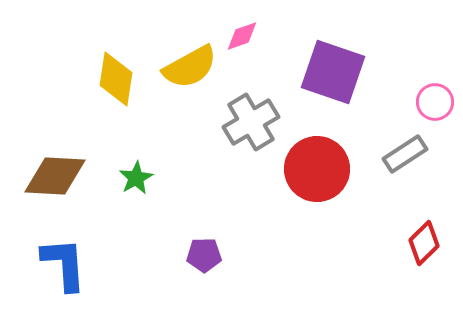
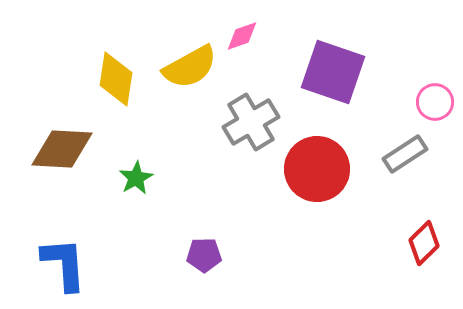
brown diamond: moved 7 px right, 27 px up
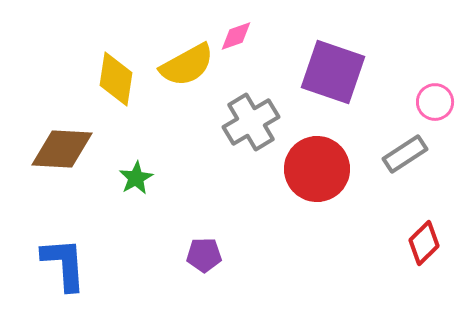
pink diamond: moved 6 px left
yellow semicircle: moved 3 px left, 2 px up
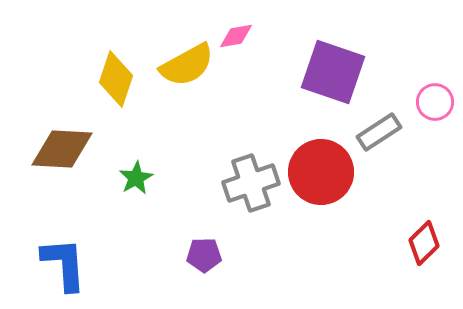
pink diamond: rotated 9 degrees clockwise
yellow diamond: rotated 10 degrees clockwise
gray cross: moved 61 px down; rotated 12 degrees clockwise
gray rectangle: moved 26 px left, 22 px up
red circle: moved 4 px right, 3 px down
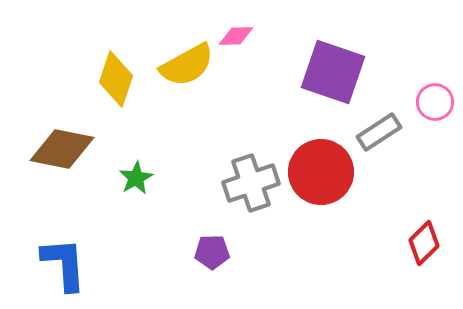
pink diamond: rotated 9 degrees clockwise
brown diamond: rotated 8 degrees clockwise
purple pentagon: moved 8 px right, 3 px up
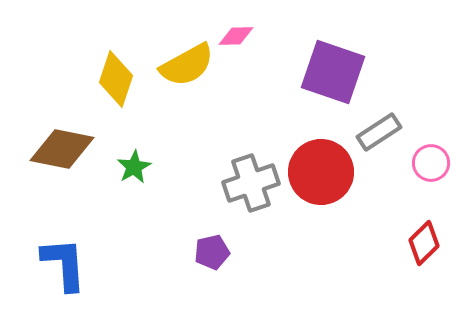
pink circle: moved 4 px left, 61 px down
green star: moved 2 px left, 11 px up
purple pentagon: rotated 12 degrees counterclockwise
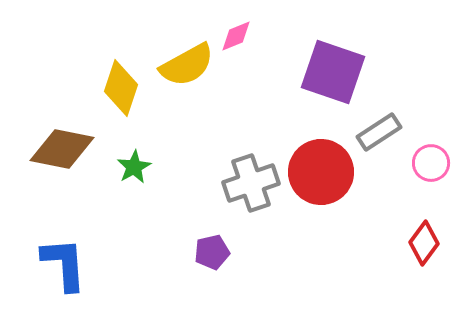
pink diamond: rotated 21 degrees counterclockwise
yellow diamond: moved 5 px right, 9 px down
red diamond: rotated 9 degrees counterclockwise
